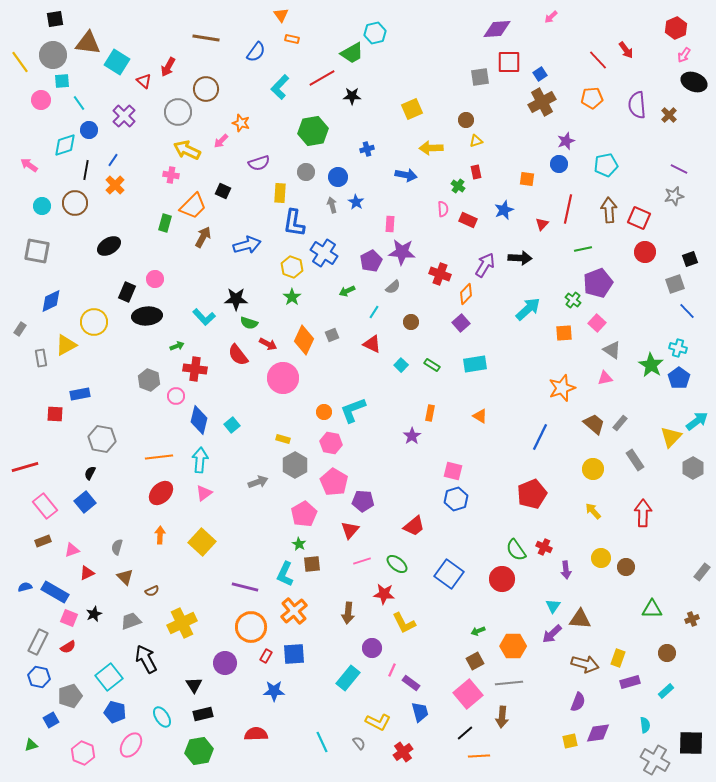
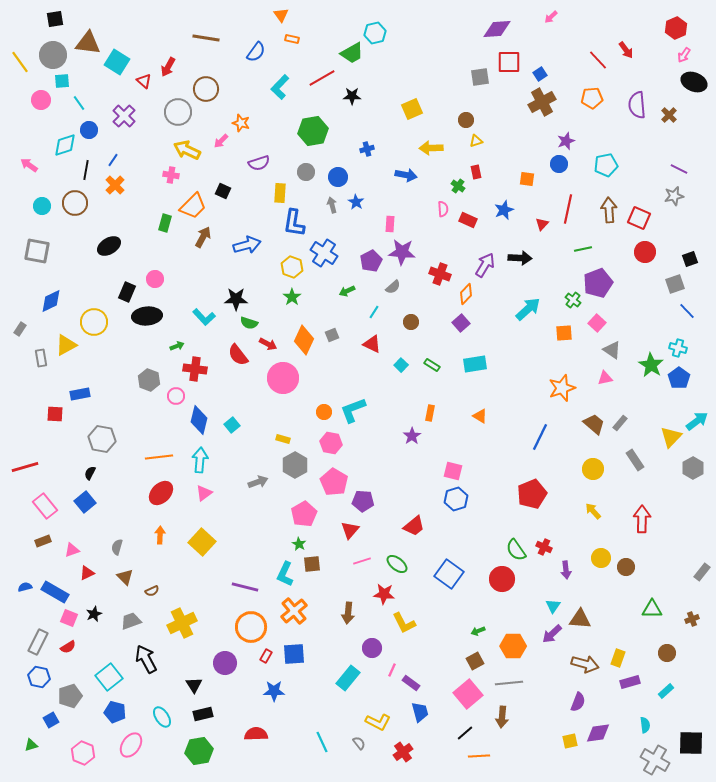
red arrow at (643, 513): moved 1 px left, 6 px down
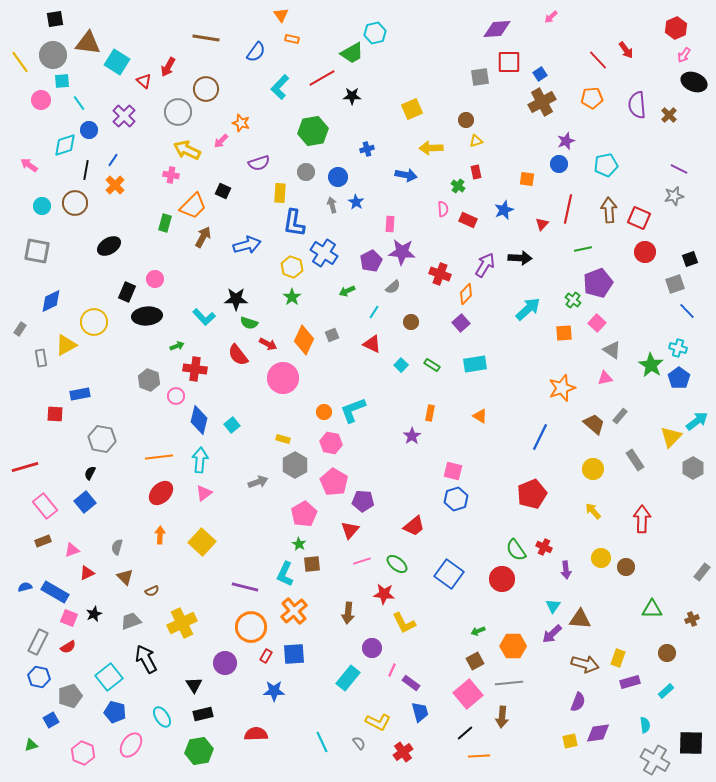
gray rectangle at (620, 423): moved 7 px up
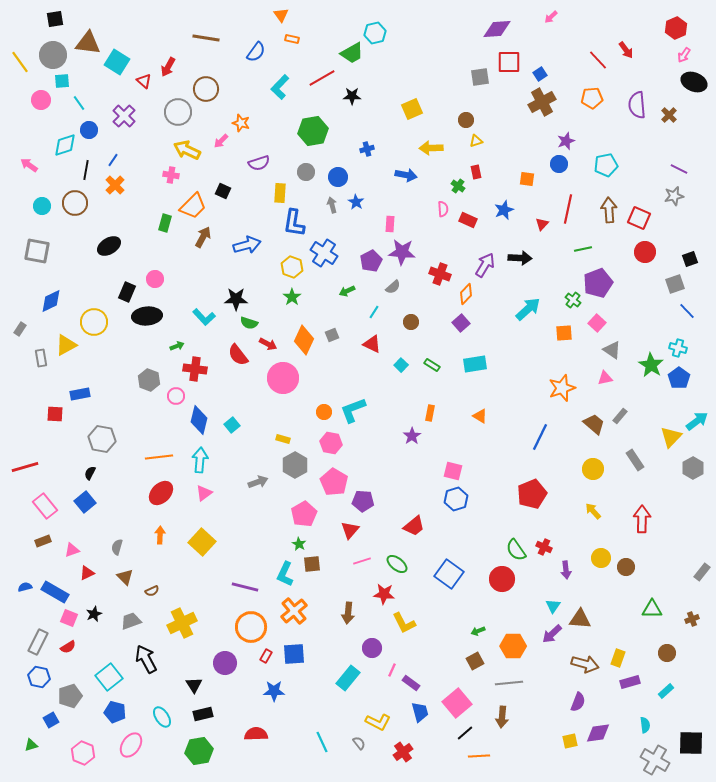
pink square at (468, 694): moved 11 px left, 9 px down
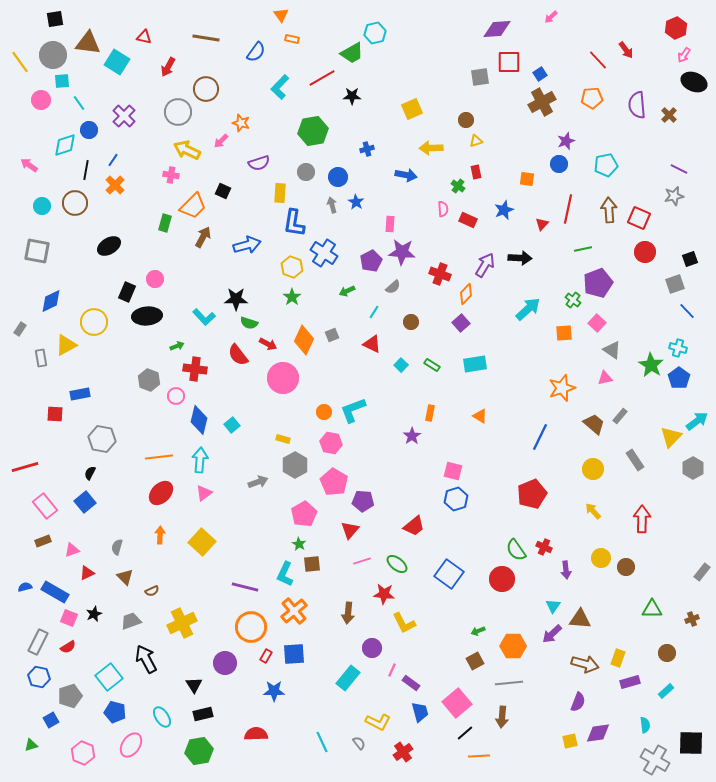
red triangle at (144, 81): moved 44 px up; rotated 28 degrees counterclockwise
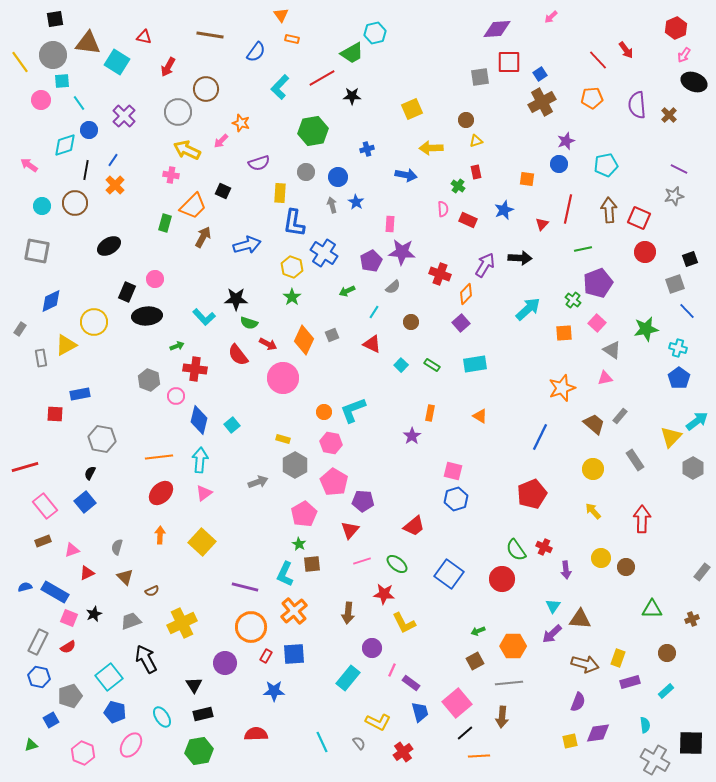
brown line at (206, 38): moved 4 px right, 3 px up
green star at (651, 365): moved 5 px left, 36 px up; rotated 30 degrees clockwise
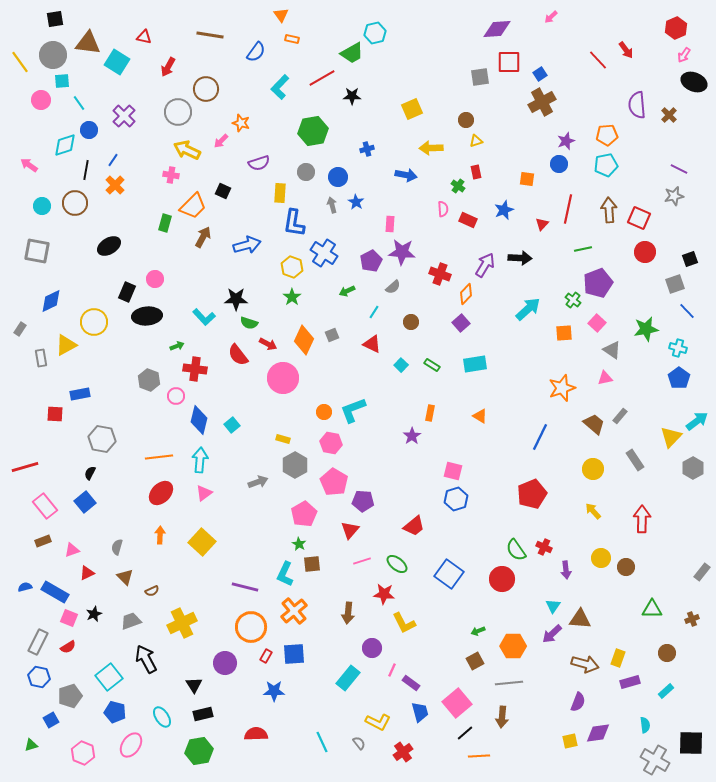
orange pentagon at (592, 98): moved 15 px right, 37 px down
